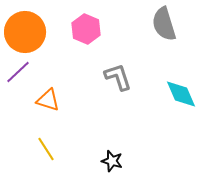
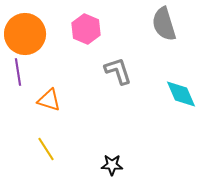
orange circle: moved 2 px down
purple line: rotated 56 degrees counterclockwise
gray L-shape: moved 6 px up
orange triangle: moved 1 px right
black star: moved 4 px down; rotated 15 degrees counterclockwise
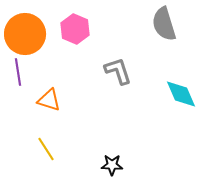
pink hexagon: moved 11 px left
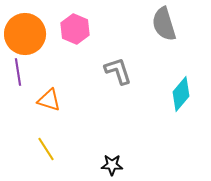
cyan diamond: rotated 64 degrees clockwise
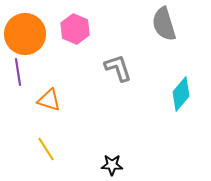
gray L-shape: moved 3 px up
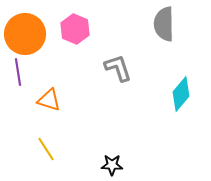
gray semicircle: rotated 16 degrees clockwise
